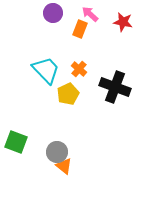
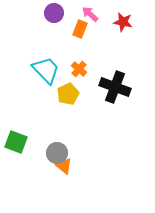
purple circle: moved 1 px right
gray circle: moved 1 px down
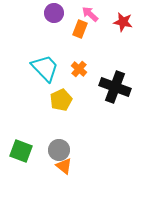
cyan trapezoid: moved 1 px left, 2 px up
yellow pentagon: moved 7 px left, 6 px down
green square: moved 5 px right, 9 px down
gray circle: moved 2 px right, 3 px up
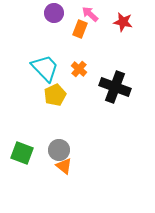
yellow pentagon: moved 6 px left, 5 px up
green square: moved 1 px right, 2 px down
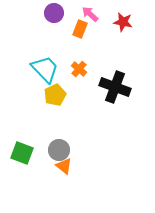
cyan trapezoid: moved 1 px down
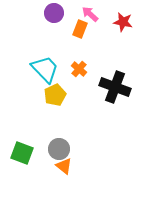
gray circle: moved 1 px up
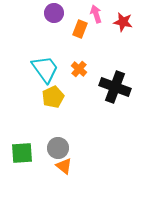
pink arrow: moved 6 px right; rotated 30 degrees clockwise
cyan trapezoid: rotated 8 degrees clockwise
yellow pentagon: moved 2 px left, 2 px down
gray circle: moved 1 px left, 1 px up
green square: rotated 25 degrees counterclockwise
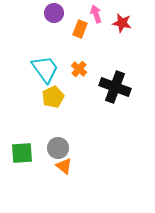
red star: moved 1 px left, 1 px down
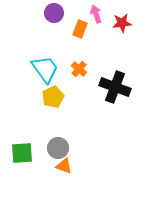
red star: rotated 18 degrees counterclockwise
orange triangle: rotated 18 degrees counterclockwise
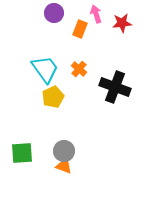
gray circle: moved 6 px right, 3 px down
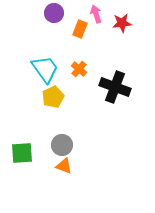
gray circle: moved 2 px left, 6 px up
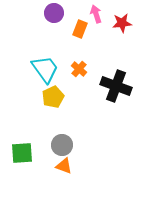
black cross: moved 1 px right, 1 px up
